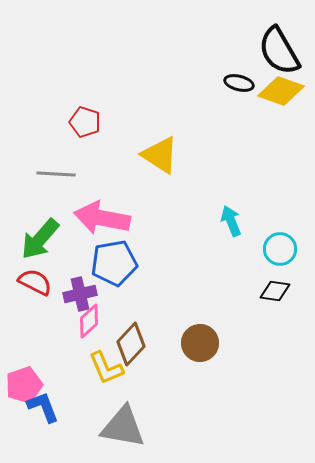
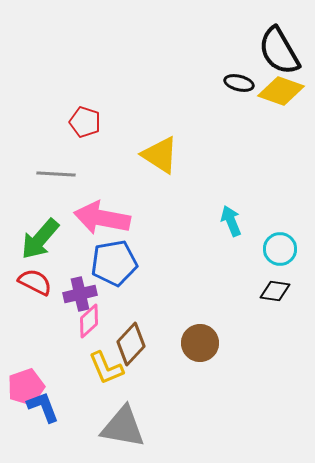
pink pentagon: moved 2 px right, 2 px down
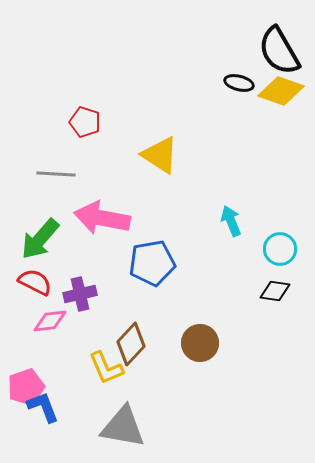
blue pentagon: moved 38 px right
pink diamond: moved 39 px left; rotated 36 degrees clockwise
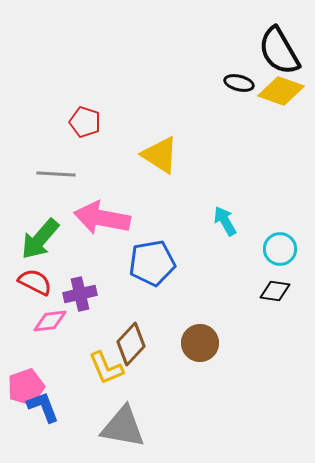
cyan arrow: moved 6 px left; rotated 8 degrees counterclockwise
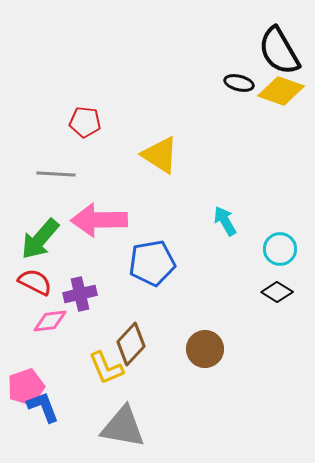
red pentagon: rotated 12 degrees counterclockwise
pink arrow: moved 3 px left, 2 px down; rotated 12 degrees counterclockwise
black diamond: moved 2 px right, 1 px down; rotated 24 degrees clockwise
brown circle: moved 5 px right, 6 px down
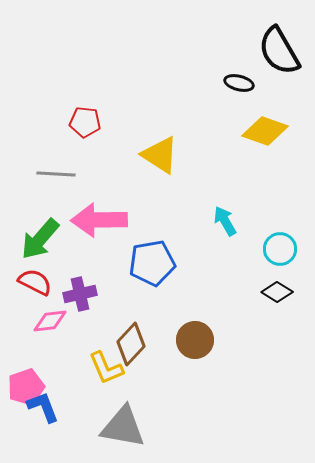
yellow diamond: moved 16 px left, 40 px down
brown circle: moved 10 px left, 9 px up
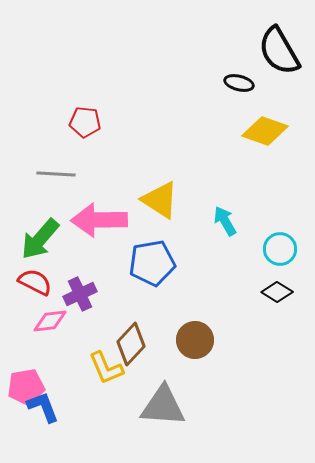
yellow triangle: moved 45 px down
purple cross: rotated 12 degrees counterclockwise
pink pentagon: rotated 9 degrees clockwise
gray triangle: moved 40 px right, 21 px up; rotated 6 degrees counterclockwise
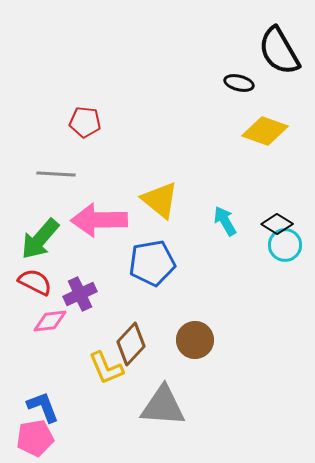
yellow triangle: rotated 6 degrees clockwise
cyan circle: moved 5 px right, 4 px up
black diamond: moved 68 px up
pink pentagon: moved 9 px right, 51 px down
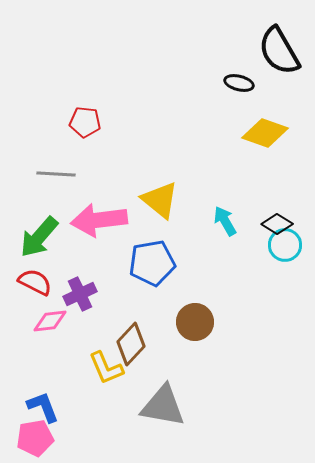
yellow diamond: moved 2 px down
pink arrow: rotated 6 degrees counterclockwise
green arrow: moved 1 px left, 2 px up
brown circle: moved 18 px up
gray triangle: rotated 6 degrees clockwise
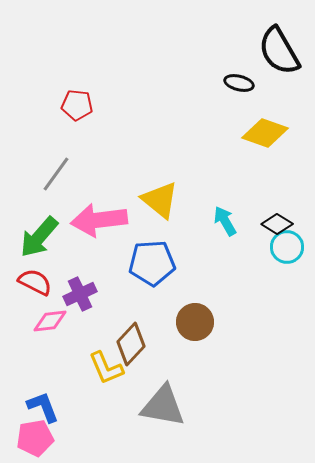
red pentagon: moved 8 px left, 17 px up
gray line: rotated 57 degrees counterclockwise
cyan circle: moved 2 px right, 2 px down
blue pentagon: rotated 6 degrees clockwise
